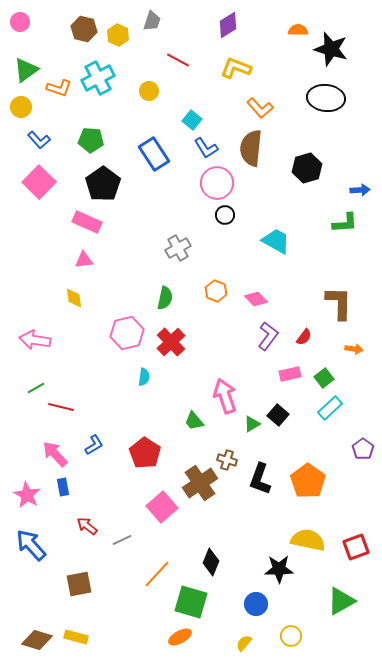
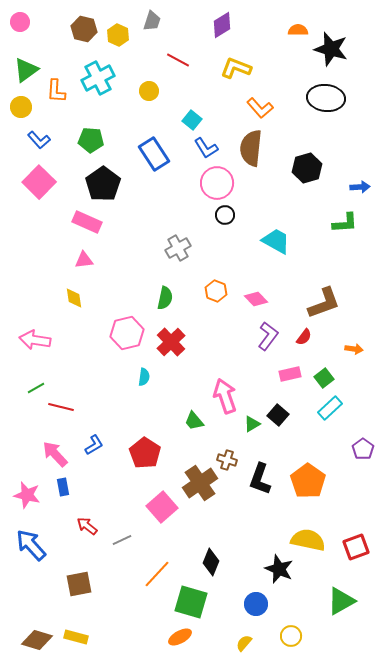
purple diamond at (228, 25): moved 6 px left
orange L-shape at (59, 88): moved 3 px left, 3 px down; rotated 75 degrees clockwise
blue arrow at (360, 190): moved 3 px up
brown L-shape at (339, 303): moved 15 px left; rotated 69 degrees clockwise
pink star at (27, 495): rotated 16 degrees counterclockwise
black star at (279, 569): rotated 24 degrees clockwise
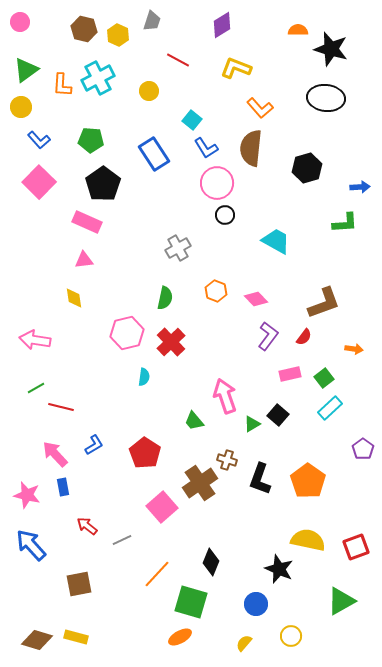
orange L-shape at (56, 91): moved 6 px right, 6 px up
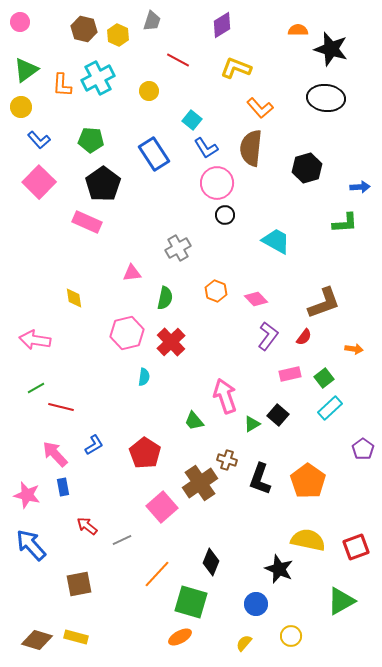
pink triangle at (84, 260): moved 48 px right, 13 px down
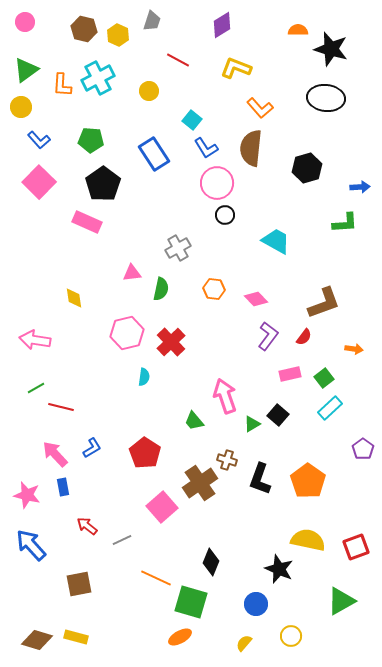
pink circle at (20, 22): moved 5 px right
orange hexagon at (216, 291): moved 2 px left, 2 px up; rotated 15 degrees counterclockwise
green semicircle at (165, 298): moved 4 px left, 9 px up
blue L-shape at (94, 445): moved 2 px left, 3 px down
orange line at (157, 574): moved 1 px left, 4 px down; rotated 72 degrees clockwise
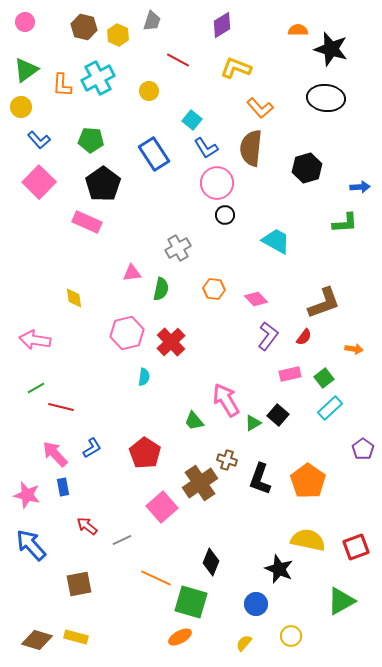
brown hexagon at (84, 29): moved 2 px up
pink arrow at (225, 396): moved 1 px right, 4 px down; rotated 12 degrees counterclockwise
green triangle at (252, 424): moved 1 px right, 1 px up
